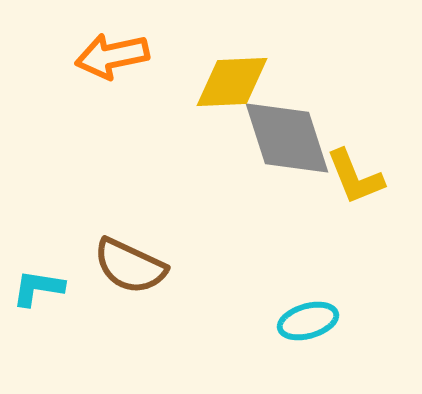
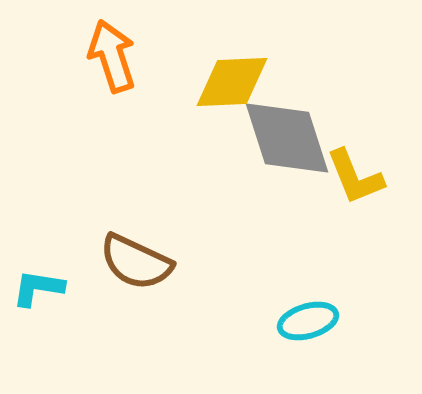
orange arrow: rotated 84 degrees clockwise
brown semicircle: moved 6 px right, 4 px up
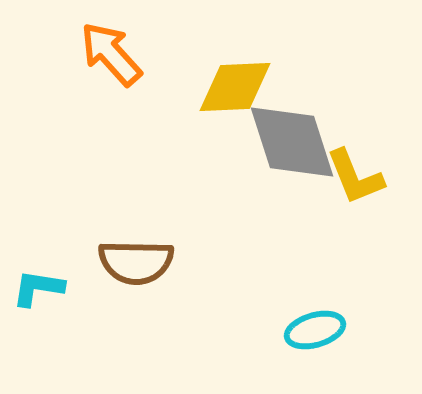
orange arrow: moved 1 px left, 2 px up; rotated 24 degrees counterclockwise
yellow diamond: moved 3 px right, 5 px down
gray diamond: moved 5 px right, 4 px down
brown semicircle: rotated 24 degrees counterclockwise
cyan ellipse: moved 7 px right, 9 px down
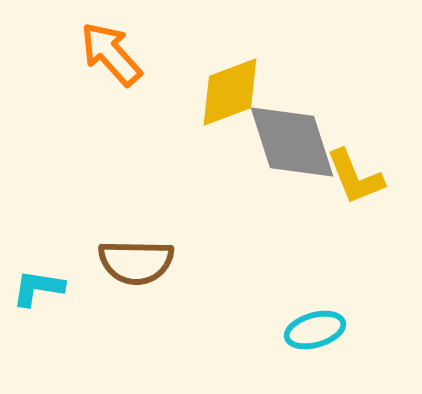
yellow diamond: moved 5 px left, 5 px down; rotated 18 degrees counterclockwise
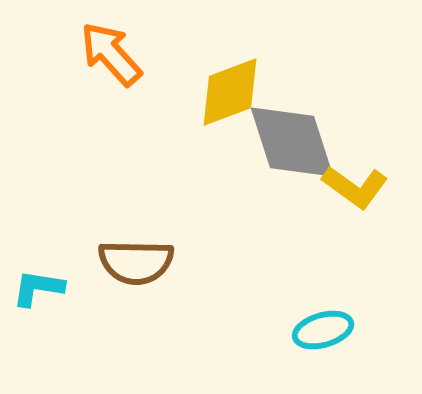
yellow L-shape: moved 10 px down; rotated 32 degrees counterclockwise
cyan ellipse: moved 8 px right
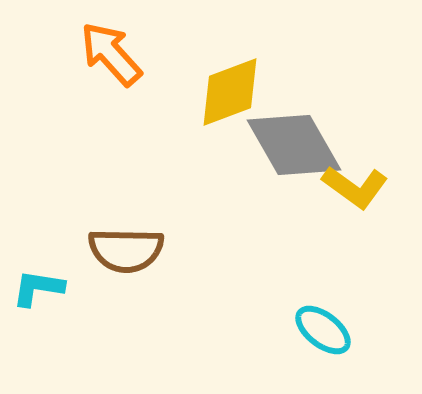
gray diamond: moved 2 px right, 3 px down; rotated 12 degrees counterclockwise
brown semicircle: moved 10 px left, 12 px up
cyan ellipse: rotated 54 degrees clockwise
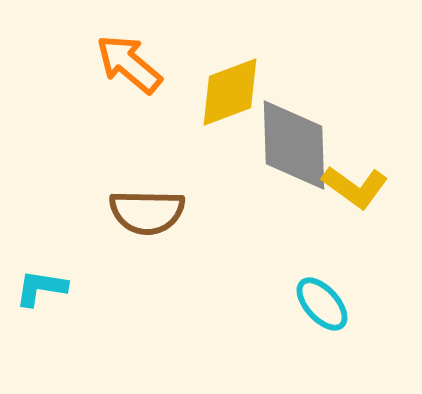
orange arrow: moved 18 px right, 10 px down; rotated 8 degrees counterclockwise
gray diamond: rotated 28 degrees clockwise
brown semicircle: moved 21 px right, 38 px up
cyan L-shape: moved 3 px right
cyan ellipse: moved 1 px left, 26 px up; rotated 10 degrees clockwise
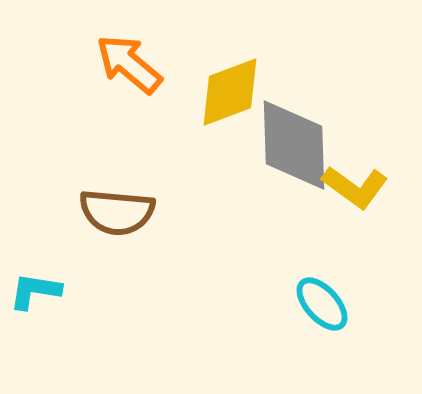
brown semicircle: moved 30 px left; rotated 4 degrees clockwise
cyan L-shape: moved 6 px left, 3 px down
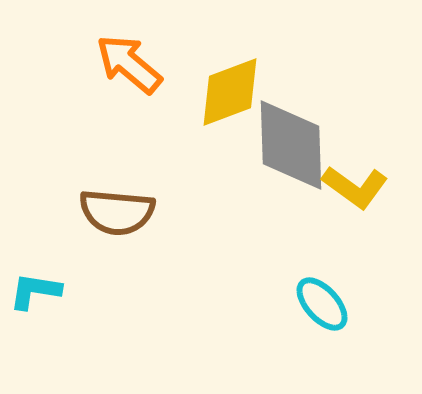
gray diamond: moved 3 px left
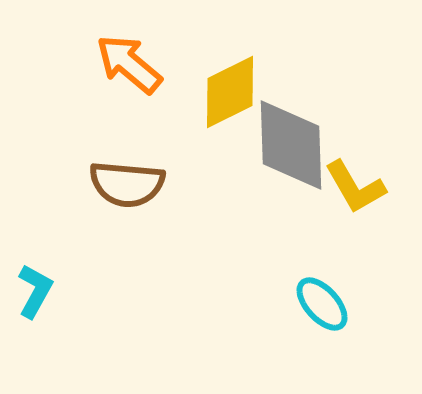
yellow diamond: rotated 6 degrees counterclockwise
yellow L-shape: rotated 24 degrees clockwise
brown semicircle: moved 10 px right, 28 px up
cyan L-shape: rotated 110 degrees clockwise
